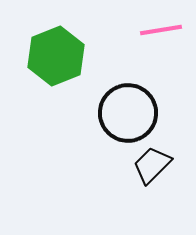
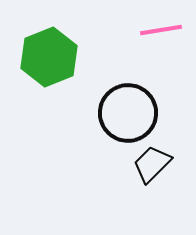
green hexagon: moved 7 px left, 1 px down
black trapezoid: moved 1 px up
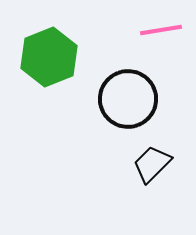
black circle: moved 14 px up
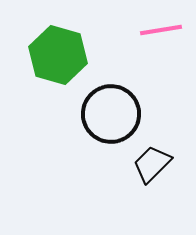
green hexagon: moved 9 px right, 2 px up; rotated 22 degrees counterclockwise
black circle: moved 17 px left, 15 px down
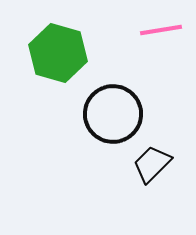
green hexagon: moved 2 px up
black circle: moved 2 px right
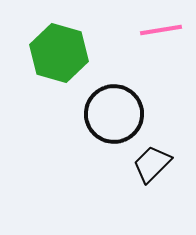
green hexagon: moved 1 px right
black circle: moved 1 px right
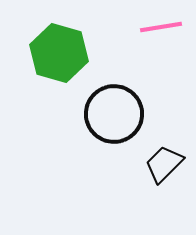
pink line: moved 3 px up
black trapezoid: moved 12 px right
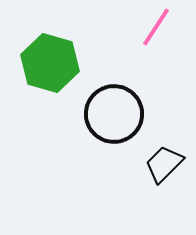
pink line: moved 5 px left; rotated 48 degrees counterclockwise
green hexagon: moved 9 px left, 10 px down
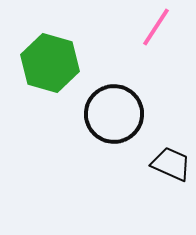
black trapezoid: moved 7 px right; rotated 69 degrees clockwise
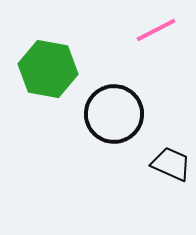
pink line: moved 3 px down; rotated 30 degrees clockwise
green hexagon: moved 2 px left, 6 px down; rotated 6 degrees counterclockwise
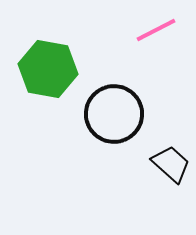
black trapezoid: rotated 18 degrees clockwise
